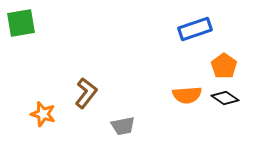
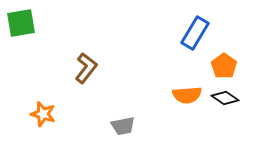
blue rectangle: moved 4 px down; rotated 40 degrees counterclockwise
brown L-shape: moved 25 px up
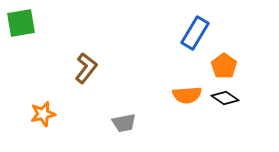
orange star: rotated 30 degrees counterclockwise
gray trapezoid: moved 1 px right, 3 px up
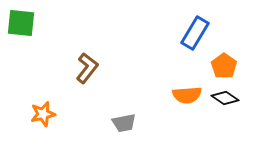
green square: rotated 16 degrees clockwise
brown L-shape: moved 1 px right
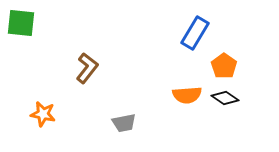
orange star: rotated 25 degrees clockwise
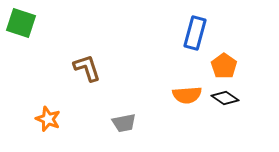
green square: rotated 12 degrees clockwise
blue rectangle: rotated 16 degrees counterclockwise
brown L-shape: rotated 56 degrees counterclockwise
orange star: moved 5 px right, 5 px down; rotated 10 degrees clockwise
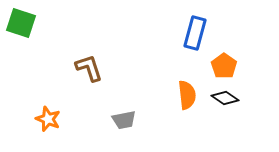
brown L-shape: moved 2 px right
orange semicircle: rotated 92 degrees counterclockwise
gray trapezoid: moved 3 px up
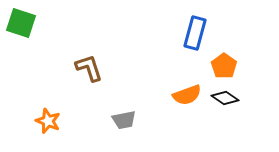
orange semicircle: rotated 76 degrees clockwise
orange star: moved 2 px down
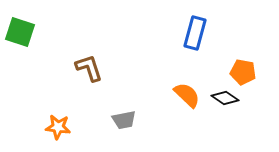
green square: moved 1 px left, 9 px down
orange pentagon: moved 19 px right, 6 px down; rotated 25 degrees counterclockwise
orange semicircle: rotated 116 degrees counterclockwise
orange star: moved 10 px right, 6 px down; rotated 15 degrees counterclockwise
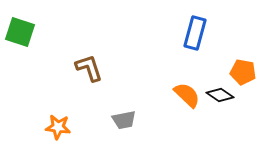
black diamond: moved 5 px left, 3 px up
